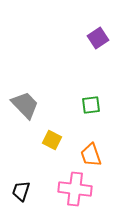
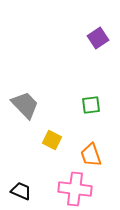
black trapezoid: rotated 95 degrees clockwise
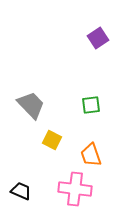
gray trapezoid: moved 6 px right
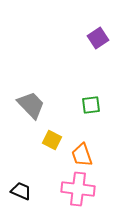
orange trapezoid: moved 9 px left
pink cross: moved 3 px right
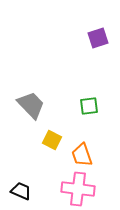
purple square: rotated 15 degrees clockwise
green square: moved 2 px left, 1 px down
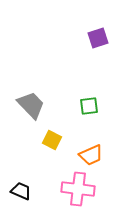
orange trapezoid: moved 9 px right; rotated 95 degrees counterclockwise
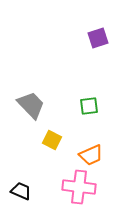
pink cross: moved 1 px right, 2 px up
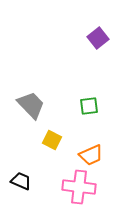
purple square: rotated 20 degrees counterclockwise
black trapezoid: moved 10 px up
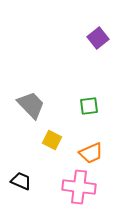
orange trapezoid: moved 2 px up
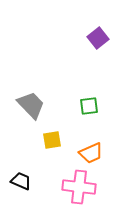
yellow square: rotated 36 degrees counterclockwise
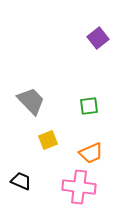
gray trapezoid: moved 4 px up
yellow square: moved 4 px left; rotated 12 degrees counterclockwise
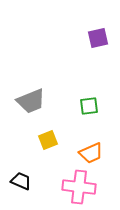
purple square: rotated 25 degrees clockwise
gray trapezoid: rotated 112 degrees clockwise
